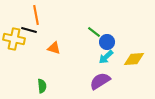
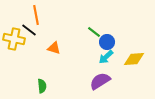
black line: rotated 21 degrees clockwise
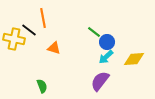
orange line: moved 7 px right, 3 px down
purple semicircle: rotated 20 degrees counterclockwise
green semicircle: rotated 16 degrees counterclockwise
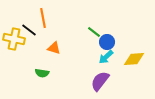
green semicircle: moved 13 px up; rotated 120 degrees clockwise
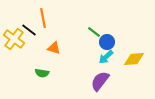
yellow cross: rotated 25 degrees clockwise
